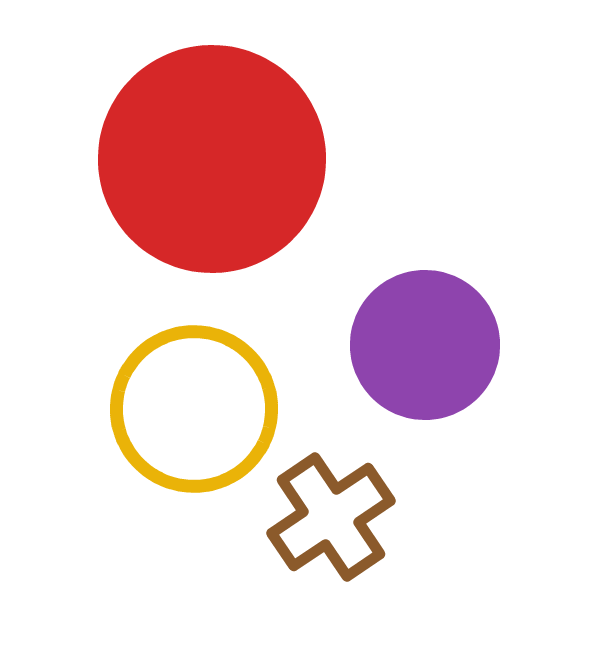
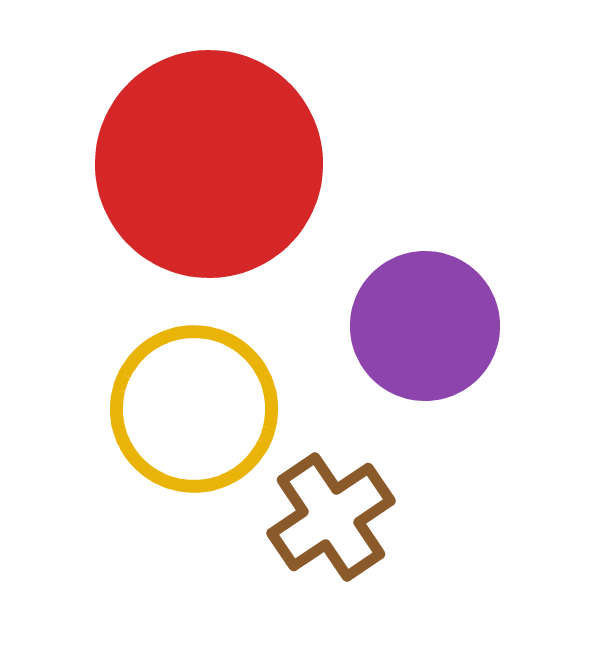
red circle: moved 3 px left, 5 px down
purple circle: moved 19 px up
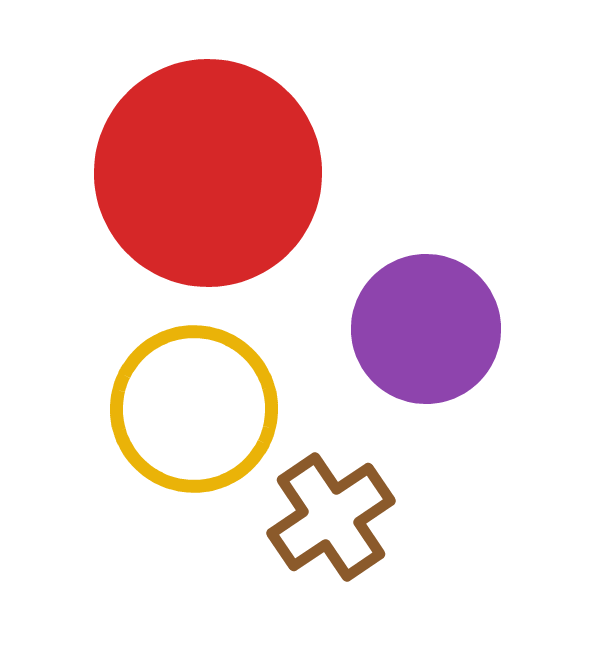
red circle: moved 1 px left, 9 px down
purple circle: moved 1 px right, 3 px down
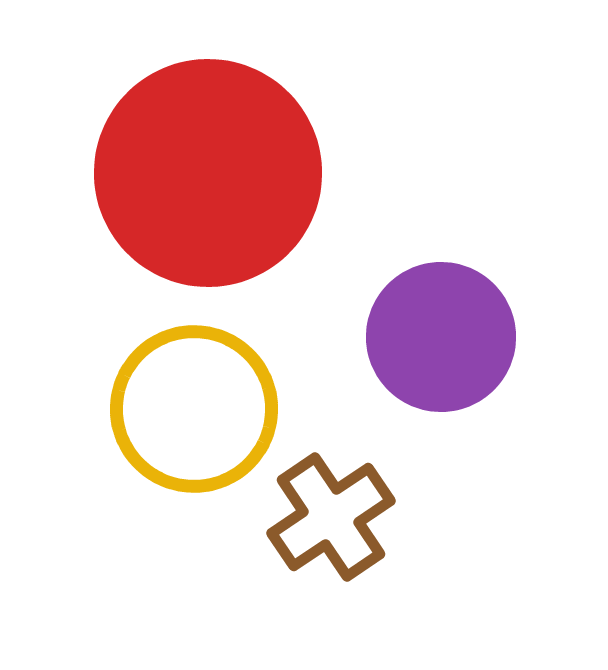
purple circle: moved 15 px right, 8 px down
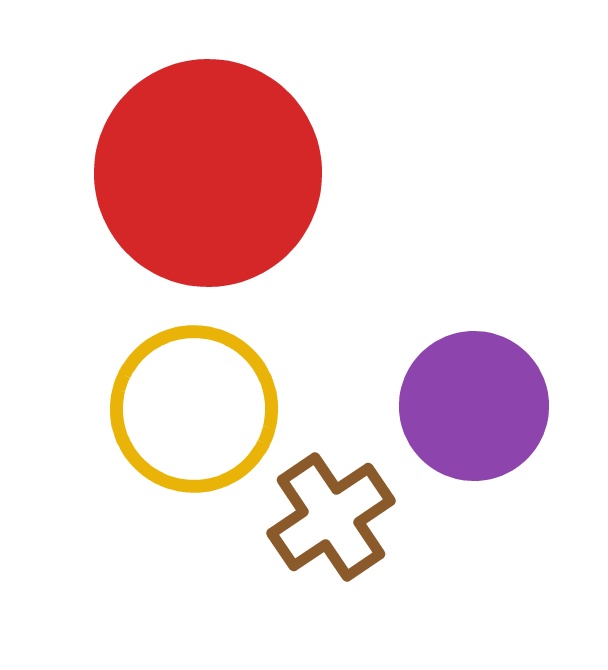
purple circle: moved 33 px right, 69 px down
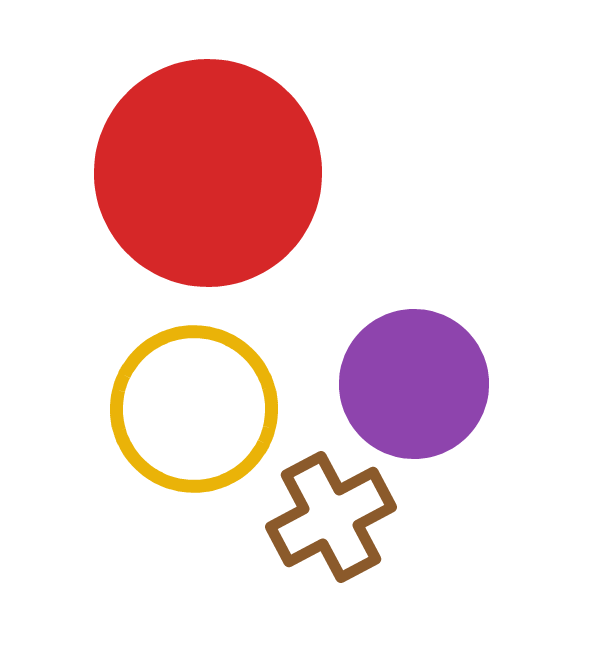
purple circle: moved 60 px left, 22 px up
brown cross: rotated 6 degrees clockwise
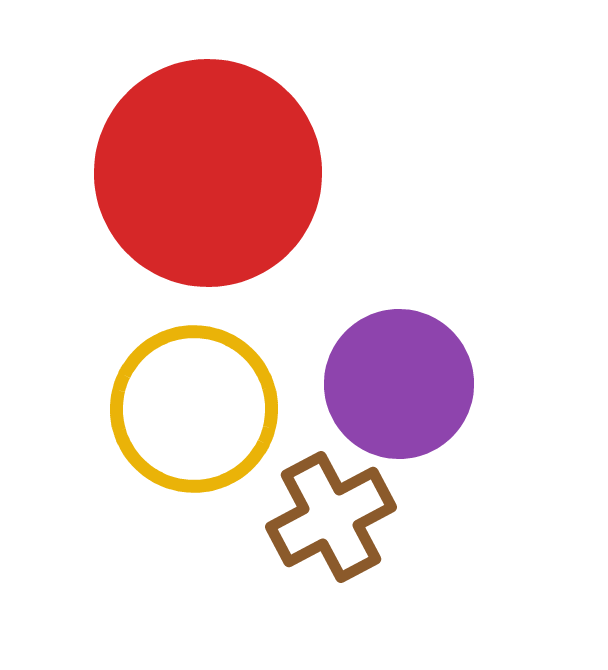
purple circle: moved 15 px left
